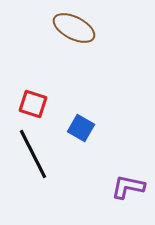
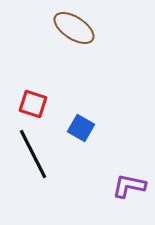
brown ellipse: rotated 6 degrees clockwise
purple L-shape: moved 1 px right, 1 px up
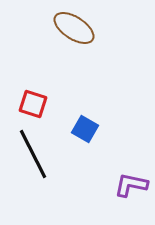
blue square: moved 4 px right, 1 px down
purple L-shape: moved 2 px right, 1 px up
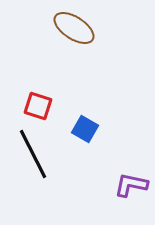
red square: moved 5 px right, 2 px down
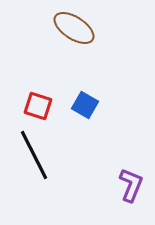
blue square: moved 24 px up
black line: moved 1 px right, 1 px down
purple L-shape: rotated 100 degrees clockwise
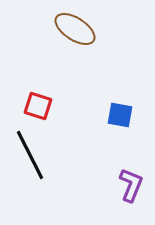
brown ellipse: moved 1 px right, 1 px down
blue square: moved 35 px right, 10 px down; rotated 20 degrees counterclockwise
black line: moved 4 px left
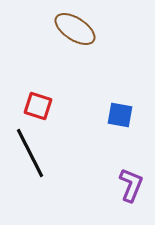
black line: moved 2 px up
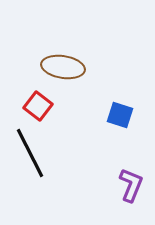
brown ellipse: moved 12 px left, 38 px down; rotated 24 degrees counterclockwise
red square: rotated 20 degrees clockwise
blue square: rotated 8 degrees clockwise
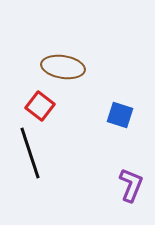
red square: moved 2 px right
black line: rotated 9 degrees clockwise
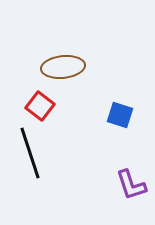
brown ellipse: rotated 15 degrees counterclockwise
purple L-shape: rotated 140 degrees clockwise
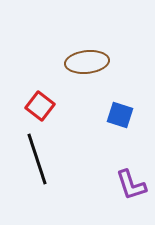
brown ellipse: moved 24 px right, 5 px up
black line: moved 7 px right, 6 px down
